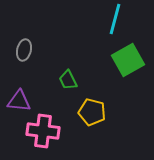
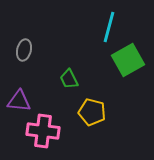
cyan line: moved 6 px left, 8 px down
green trapezoid: moved 1 px right, 1 px up
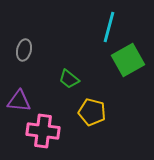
green trapezoid: rotated 25 degrees counterclockwise
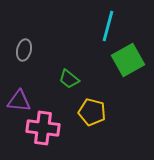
cyan line: moved 1 px left, 1 px up
pink cross: moved 3 px up
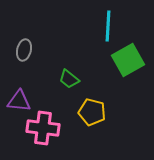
cyan line: rotated 12 degrees counterclockwise
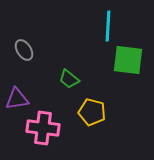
gray ellipse: rotated 45 degrees counterclockwise
green square: rotated 36 degrees clockwise
purple triangle: moved 2 px left, 2 px up; rotated 15 degrees counterclockwise
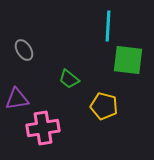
yellow pentagon: moved 12 px right, 6 px up
pink cross: rotated 16 degrees counterclockwise
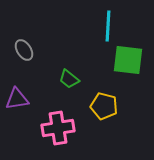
pink cross: moved 15 px right
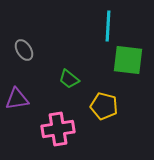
pink cross: moved 1 px down
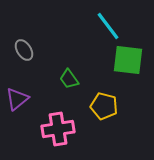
cyan line: rotated 40 degrees counterclockwise
green trapezoid: rotated 15 degrees clockwise
purple triangle: rotated 30 degrees counterclockwise
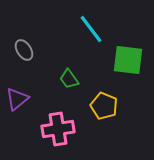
cyan line: moved 17 px left, 3 px down
yellow pentagon: rotated 8 degrees clockwise
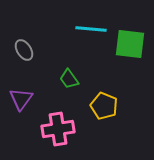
cyan line: rotated 48 degrees counterclockwise
green square: moved 2 px right, 16 px up
purple triangle: moved 4 px right; rotated 15 degrees counterclockwise
